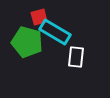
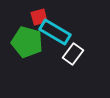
white rectangle: moved 3 px left, 3 px up; rotated 30 degrees clockwise
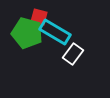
red square: rotated 30 degrees clockwise
green pentagon: moved 9 px up
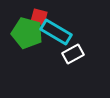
cyan rectangle: moved 1 px right
white rectangle: rotated 25 degrees clockwise
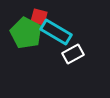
green pentagon: moved 1 px left; rotated 12 degrees clockwise
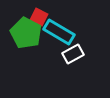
red square: rotated 12 degrees clockwise
cyan rectangle: moved 3 px right
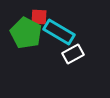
red square: rotated 24 degrees counterclockwise
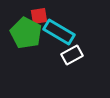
red square: moved 1 px up; rotated 12 degrees counterclockwise
white rectangle: moved 1 px left, 1 px down
